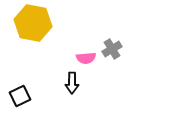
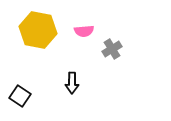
yellow hexagon: moved 5 px right, 7 px down
pink semicircle: moved 2 px left, 27 px up
black square: rotated 30 degrees counterclockwise
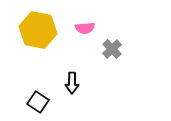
pink semicircle: moved 1 px right, 3 px up
gray cross: rotated 12 degrees counterclockwise
black square: moved 18 px right, 6 px down
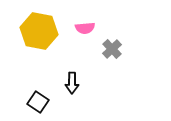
yellow hexagon: moved 1 px right, 1 px down
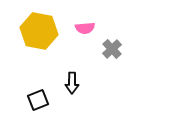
black square: moved 2 px up; rotated 35 degrees clockwise
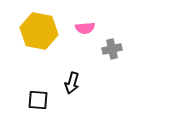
gray cross: rotated 30 degrees clockwise
black arrow: rotated 15 degrees clockwise
black square: rotated 25 degrees clockwise
